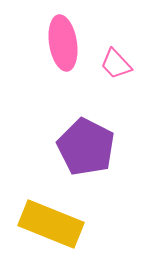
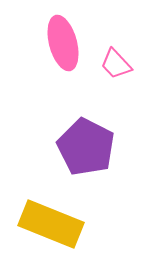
pink ellipse: rotated 6 degrees counterclockwise
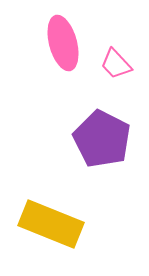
purple pentagon: moved 16 px right, 8 px up
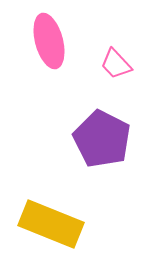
pink ellipse: moved 14 px left, 2 px up
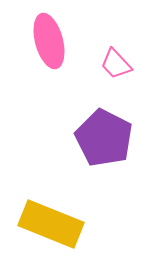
purple pentagon: moved 2 px right, 1 px up
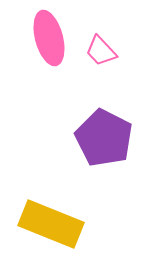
pink ellipse: moved 3 px up
pink trapezoid: moved 15 px left, 13 px up
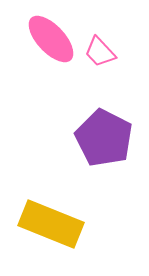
pink ellipse: moved 2 px right, 1 px down; rotated 28 degrees counterclockwise
pink trapezoid: moved 1 px left, 1 px down
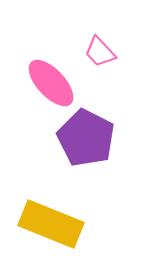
pink ellipse: moved 44 px down
purple pentagon: moved 18 px left
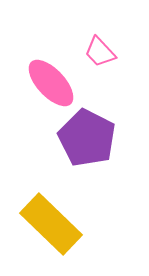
purple pentagon: moved 1 px right
yellow rectangle: rotated 22 degrees clockwise
